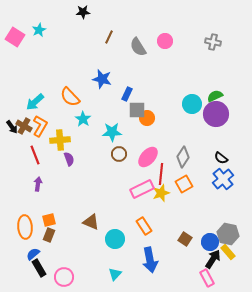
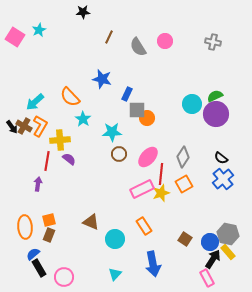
red line at (35, 155): moved 12 px right, 6 px down; rotated 30 degrees clockwise
purple semicircle at (69, 159): rotated 32 degrees counterclockwise
blue arrow at (150, 260): moved 3 px right, 4 px down
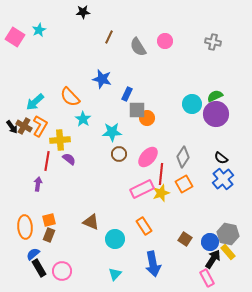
pink circle at (64, 277): moved 2 px left, 6 px up
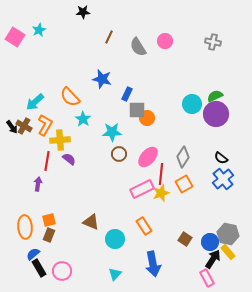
orange L-shape at (40, 126): moved 5 px right, 1 px up
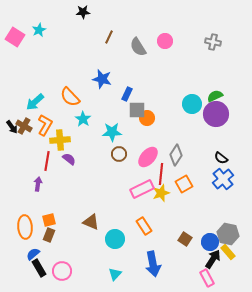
gray diamond at (183, 157): moved 7 px left, 2 px up
